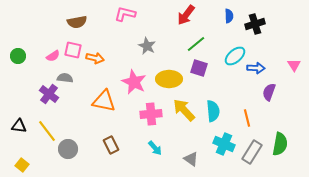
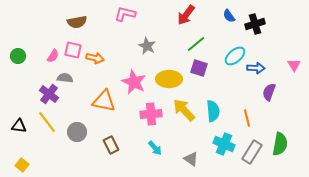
blue semicircle: rotated 144 degrees clockwise
pink semicircle: rotated 24 degrees counterclockwise
yellow line: moved 9 px up
gray circle: moved 9 px right, 17 px up
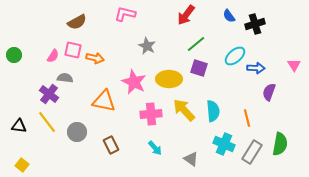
brown semicircle: rotated 18 degrees counterclockwise
green circle: moved 4 px left, 1 px up
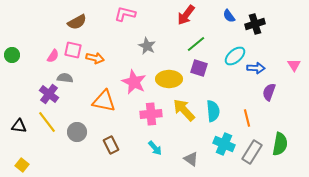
green circle: moved 2 px left
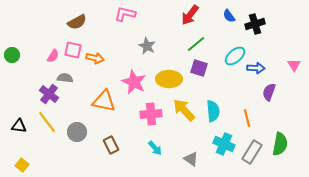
red arrow: moved 4 px right
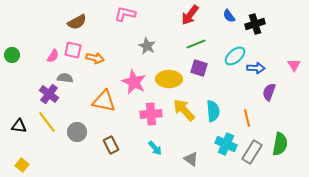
green line: rotated 18 degrees clockwise
cyan cross: moved 2 px right
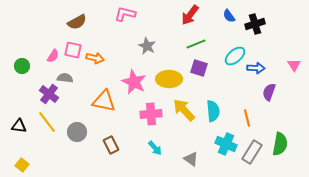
green circle: moved 10 px right, 11 px down
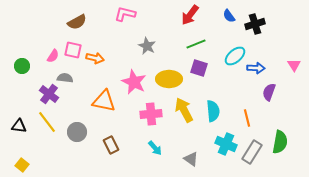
yellow arrow: rotated 15 degrees clockwise
green semicircle: moved 2 px up
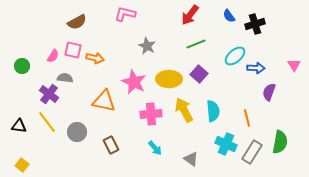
purple square: moved 6 px down; rotated 24 degrees clockwise
